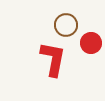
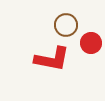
red L-shape: moved 1 px left; rotated 90 degrees clockwise
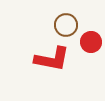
red circle: moved 1 px up
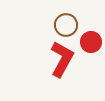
red L-shape: moved 10 px right; rotated 72 degrees counterclockwise
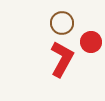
brown circle: moved 4 px left, 2 px up
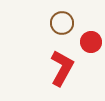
red L-shape: moved 9 px down
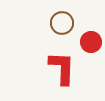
red L-shape: rotated 27 degrees counterclockwise
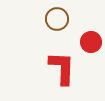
brown circle: moved 5 px left, 4 px up
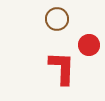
red circle: moved 2 px left, 3 px down
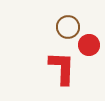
brown circle: moved 11 px right, 8 px down
